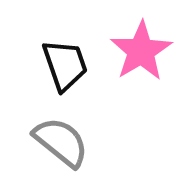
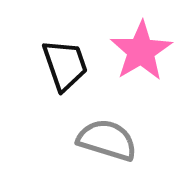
gray semicircle: moved 46 px right, 2 px up; rotated 22 degrees counterclockwise
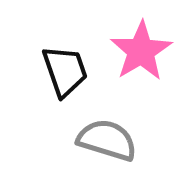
black trapezoid: moved 6 px down
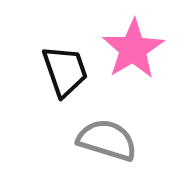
pink star: moved 8 px left, 2 px up
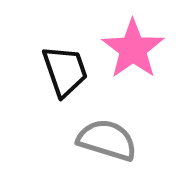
pink star: rotated 4 degrees counterclockwise
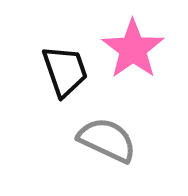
gray semicircle: rotated 8 degrees clockwise
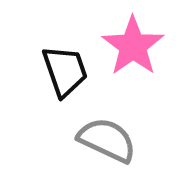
pink star: moved 3 px up
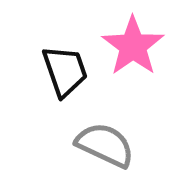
gray semicircle: moved 2 px left, 5 px down
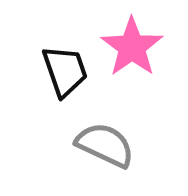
pink star: moved 1 px left, 1 px down
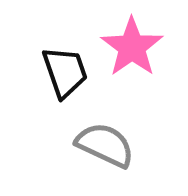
black trapezoid: moved 1 px down
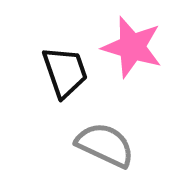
pink star: rotated 20 degrees counterclockwise
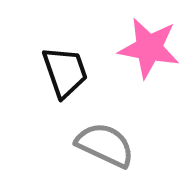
pink star: moved 17 px right, 1 px down; rotated 6 degrees counterclockwise
